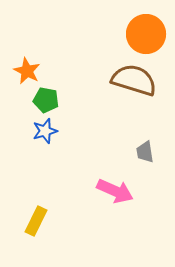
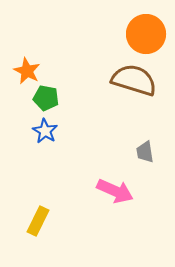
green pentagon: moved 2 px up
blue star: rotated 25 degrees counterclockwise
yellow rectangle: moved 2 px right
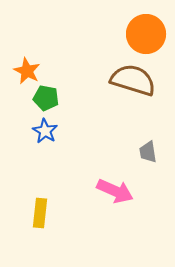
brown semicircle: moved 1 px left
gray trapezoid: moved 3 px right
yellow rectangle: moved 2 px right, 8 px up; rotated 20 degrees counterclockwise
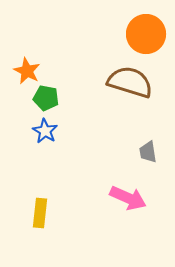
brown semicircle: moved 3 px left, 2 px down
pink arrow: moved 13 px right, 7 px down
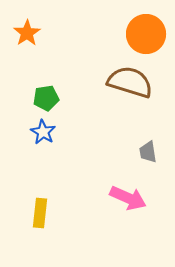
orange star: moved 38 px up; rotated 12 degrees clockwise
green pentagon: rotated 20 degrees counterclockwise
blue star: moved 2 px left, 1 px down
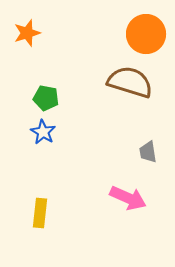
orange star: rotated 16 degrees clockwise
green pentagon: rotated 20 degrees clockwise
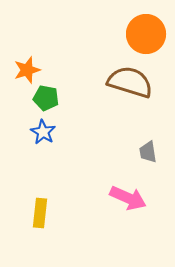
orange star: moved 37 px down
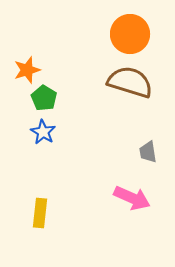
orange circle: moved 16 px left
green pentagon: moved 2 px left; rotated 20 degrees clockwise
pink arrow: moved 4 px right
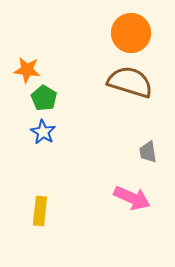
orange circle: moved 1 px right, 1 px up
orange star: rotated 24 degrees clockwise
yellow rectangle: moved 2 px up
